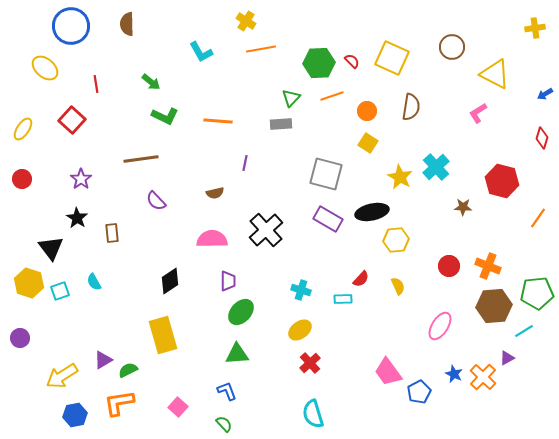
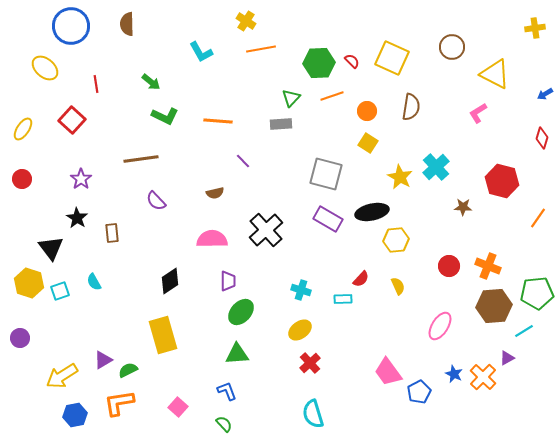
purple line at (245, 163): moved 2 px left, 2 px up; rotated 56 degrees counterclockwise
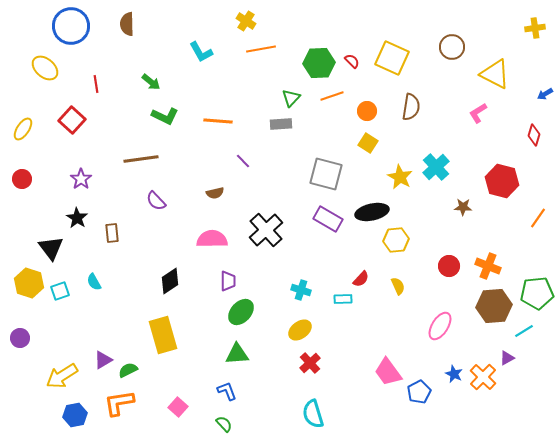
red diamond at (542, 138): moved 8 px left, 3 px up
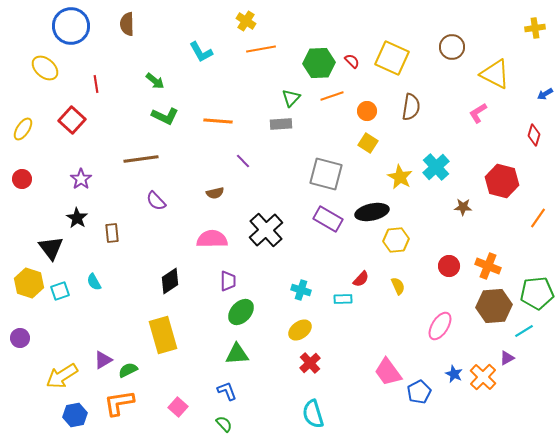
green arrow at (151, 82): moved 4 px right, 1 px up
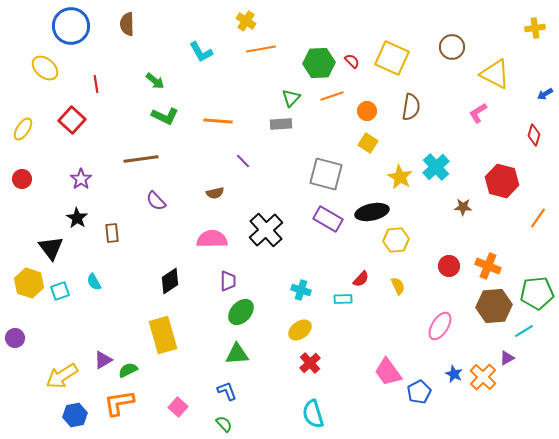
purple circle at (20, 338): moved 5 px left
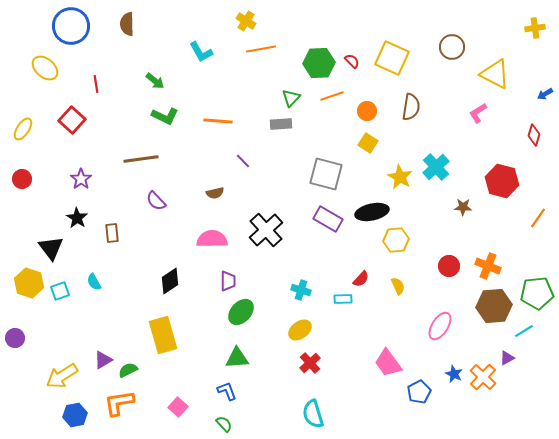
green triangle at (237, 354): moved 4 px down
pink trapezoid at (388, 372): moved 9 px up
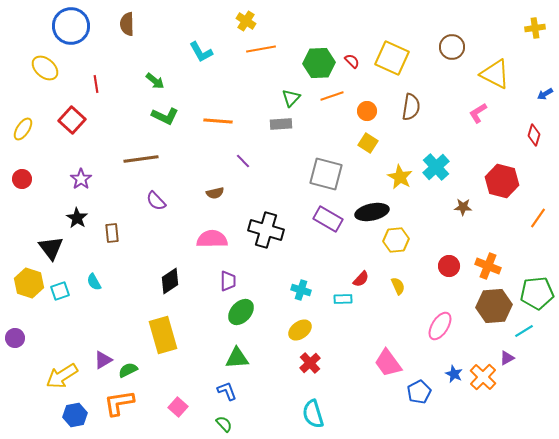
black cross at (266, 230): rotated 32 degrees counterclockwise
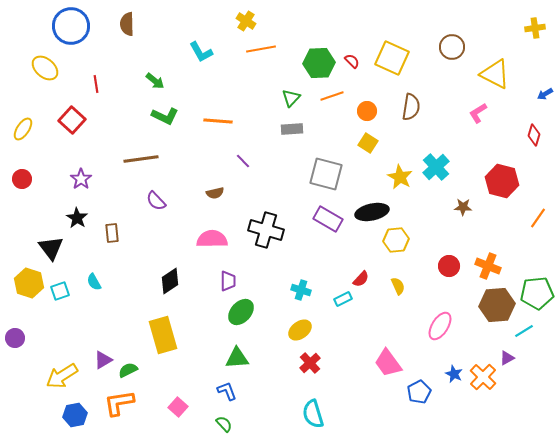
gray rectangle at (281, 124): moved 11 px right, 5 px down
cyan rectangle at (343, 299): rotated 24 degrees counterclockwise
brown hexagon at (494, 306): moved 3 px right, 1 px up
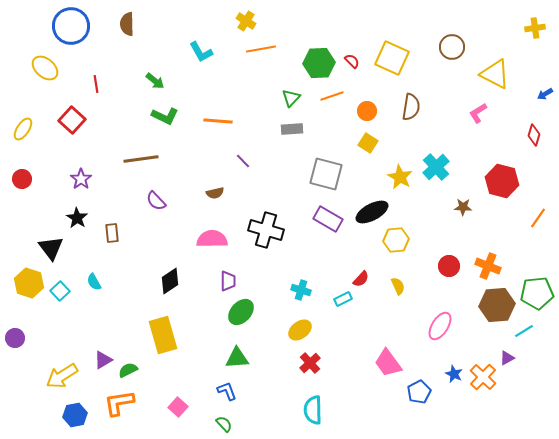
black ellipse at (372, 212): rotated 16 degrees counterclockwise
cyan square at (60, 291): rotated 24 degrees counterclockwise
cyan semicircle at (313, 414): moved 4 px up; rotated 16 degrees clockwise
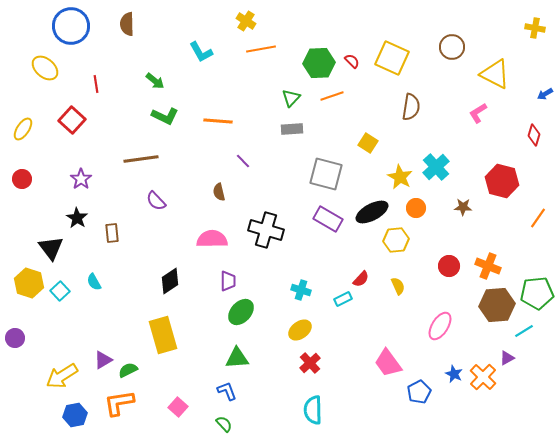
yellow cross at (535, 28): rotated 18 degrees clockwise
orange circle at (367, 111): moved 49 px right, 97 px down
brown semicircle at (215, 193): moved 4 px right, 1 px up; rotated 90 degrees clockwise
